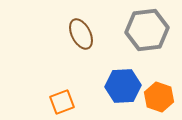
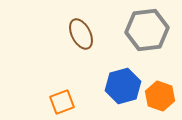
blue hexagon: rotated 12 degrees counterclockwise
orange hexagon: moved 1 px right, 1 px up
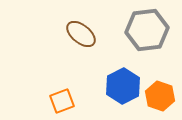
brown ellipse: rotated 24 degrees counterclockwise
blue hexagon: rotated 12 degrees counterclockwise
orange square: moved 1 px up
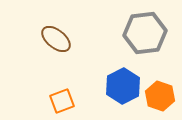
gray hexagon: moved 2 px left, 3 px down
brown ellipse: moved 25 px left, 5 px down
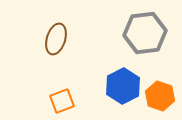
brown ellipse: rotated 68 degrees clockwise
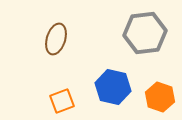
blue hexagon: moved 10 px left, 1 px down; rotated 20 degrees counterclockwise
orange hexagon: moved 1 px down
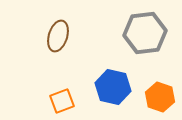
brown ellipse: moved 2 px right, 3 px up
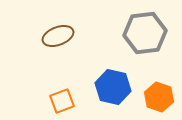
brown ellipse: rotated 52 degrees clockwise
orange hexagon: moved 1 px left
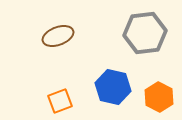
orange hexagon: rotated 8 degrees clockwise
orange square: moved 2 px left
